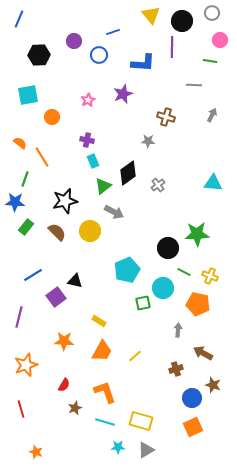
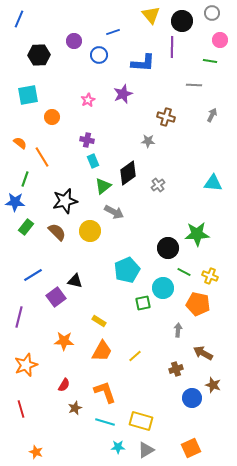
orange square at (193, 427): moved 2 px left, 21 px down
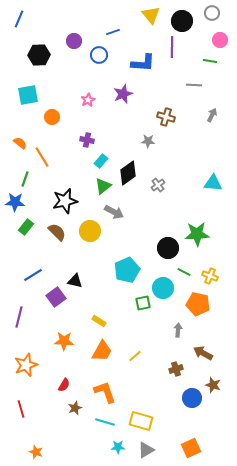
cyan rectangle at (93, 161): moved 8 px right; rotated 64 degrees clockwise
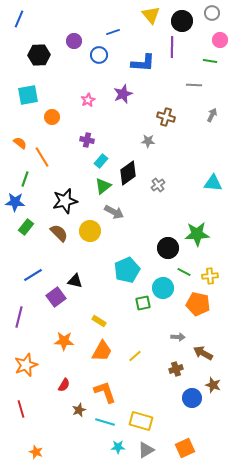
brown semicircle at (57, 232): moved 2 px right, 1 px down
yellow cross at (210, 276): rotated 28 degrees counterclockwise
gray arrow at (178, 330): moved 7 px down; rotated 88 degrees clockwise
brown star at (75, 408): moved 4 px right, 2 px down
orange square at (191, 448): moved 6 px left
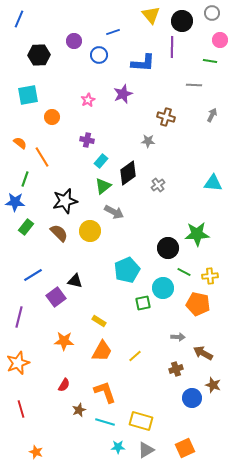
orange star at (26, 365): moved 8 px left, 2 px up
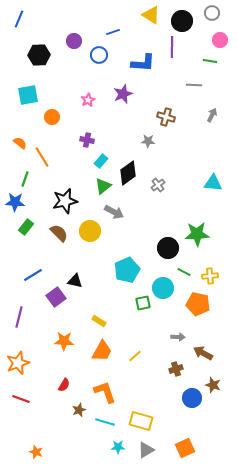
yellow triangle at (151, 15): rotated 18 degrees counterclockwise
red line at (21, 409): moved 10 px up; rotated 54 degrees counterclockwise
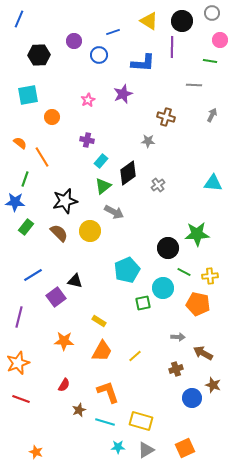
yellow triangle at (151, 15): moved 2 px left, 6 px down
orange L-shape at (105, 392): moved 3 px right
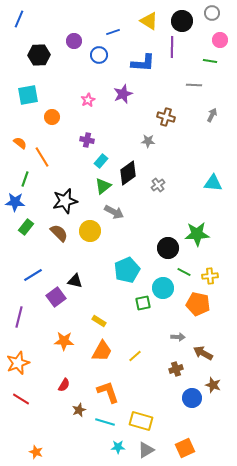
red line at (21, 399): rotated 12 degrees clockwise
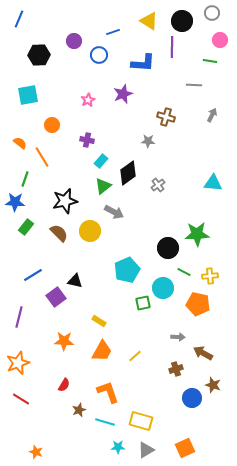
orange circle at (52, 117): moved 8 px down
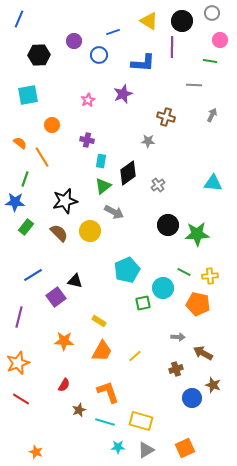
cyan rectangle at (101, 161): rotated 32 degrees counterclockwise
black circle at (168, 248): moved 23 px up
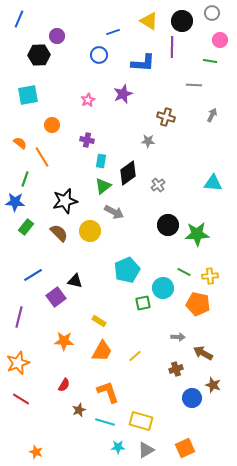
purple circle at (74, 41): moved 17 px left, 5 px up
